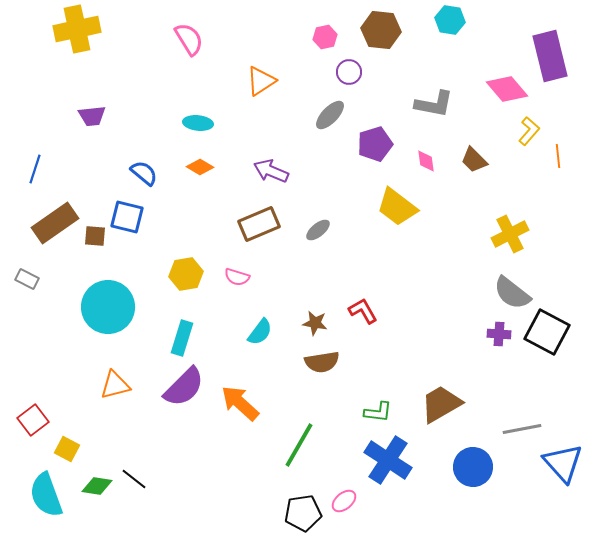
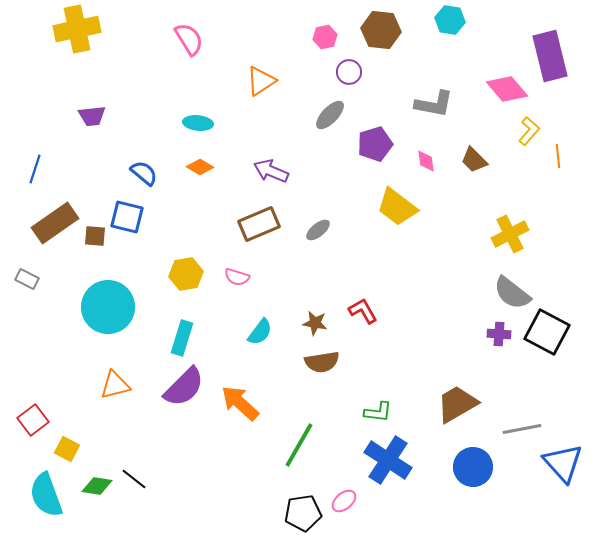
brown trapezoid at (441, 404): moved 16 px right
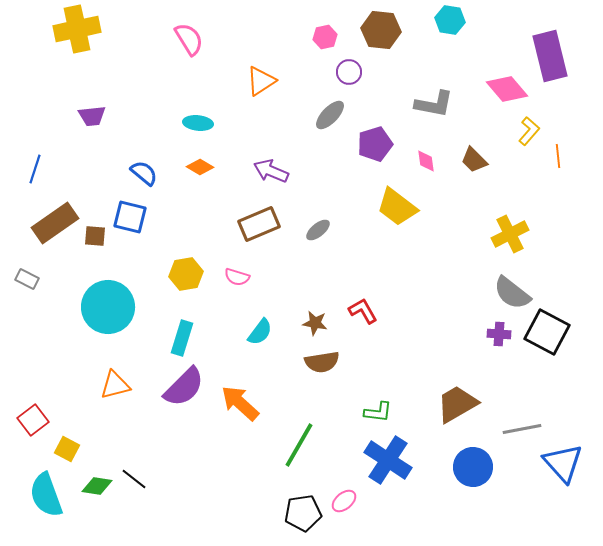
blue square at (127, 217): moved 3 px right
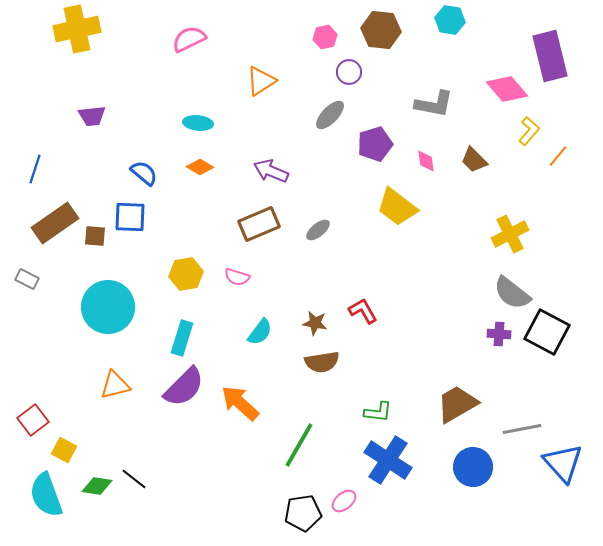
pink semicircle at (189, 39): rotated 84 degrees counterclockwise
orange line at (558, 156): rotated 45 degrees clockwise
blue square at (130, 217): rotated 12 degrees counterclockwise
yellow square at (67, 449): moved 3 px left, 1 px down
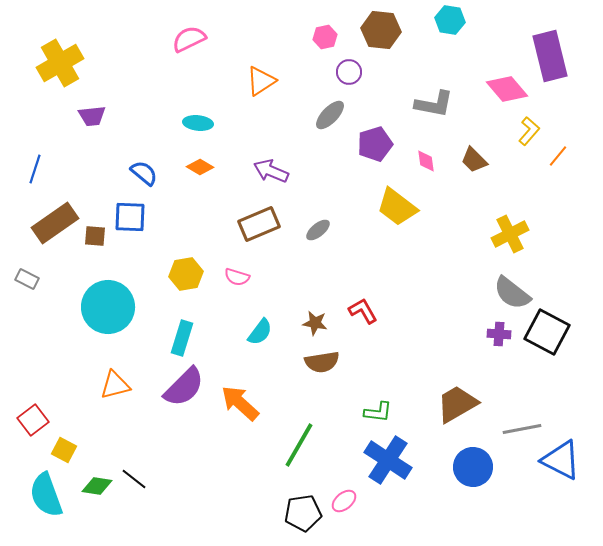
yellow cross at (77, 29): moved 17 px left, 34 px down; rotated 18 degrees counterclockwise
blue triangle at (563, 463): moved 2 px left, 3 px up; rotated 21 degrees counterclockwise
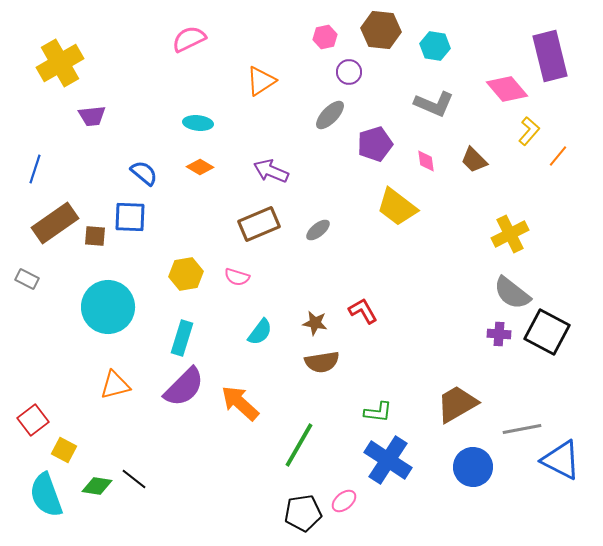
cyan hexagon at (450, 20): moved 15 px left, 26 px down
gray L-shape at (434, 104): rotated 12 degrees clockwise
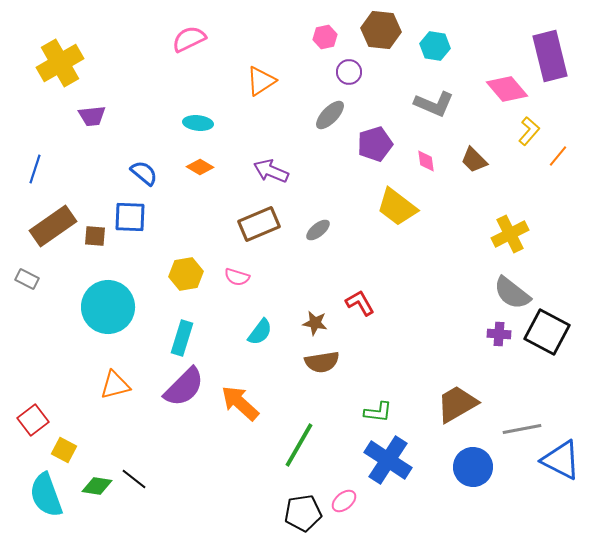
brown rectangle at (55, 223): moved 2 px left, 3 px down
red L-shape at (363, 311): moved 3 px left, 8 px up
